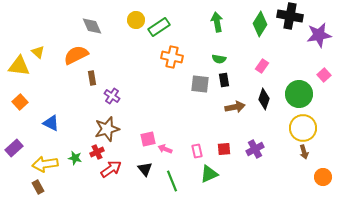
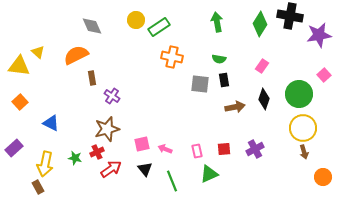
pink square at (148, 139): moved 6 px left, 5 px down
yellow arrow at (45, 164): rotated 70 degrees counterclockwise
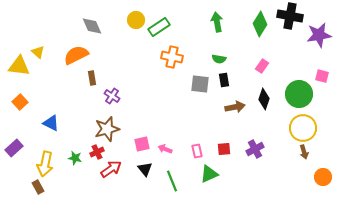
pink square at (324, 75): moved 2 px left, 1 px down; rotated 32 degrees counterclockwise
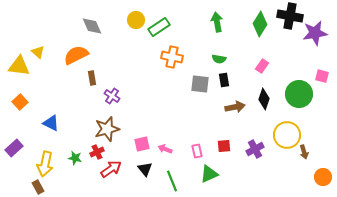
purple star at (319, 35): moved 4 px left, 2 px up
yellow circle at (303, 128): moved 16 px left, 7 px down
red square at (224, 149): moved 3 px up
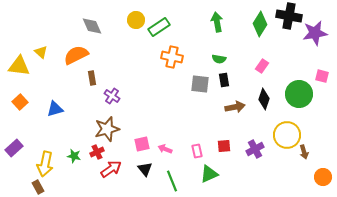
black cross at (290, 16): moved 1 px left
yellow triangle at (38, 52): moved 3 px right
blue triangle at (51, 123): moved 4 px right, 14 px up; rotated 42 degrees counterclockwise
green star at (75, 158): moved 1 px left, 2 px up
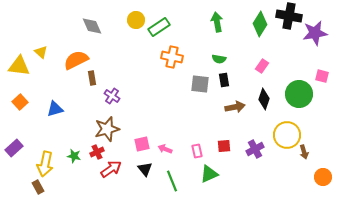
orange semicircle at (76, 55): moved 5 px down
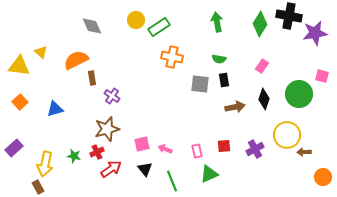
brown arrow at (304, 152): rotated 104 degrees clockwise
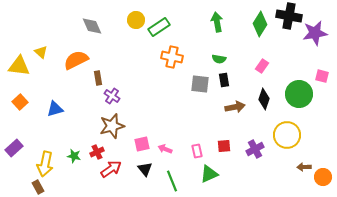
brown rectangle at (92, 78): moved 6 px right
brown star at (107, 129): moved 5 px right, 3 px up
brown arrow at (304, 152): moved 15 px down
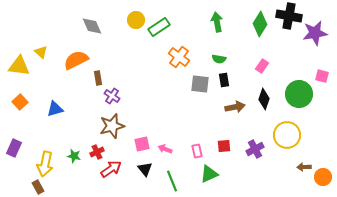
orange cross at (172, 57): moved 7 px right; rotated 25 degrees clockwise
purple rectangle at (14, 148): rotated 24 degrees counterclockwise
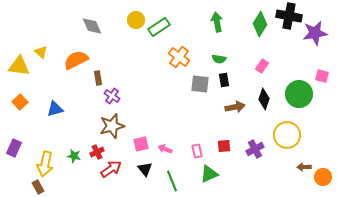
pink square at (142, 144): moved 1 px left
